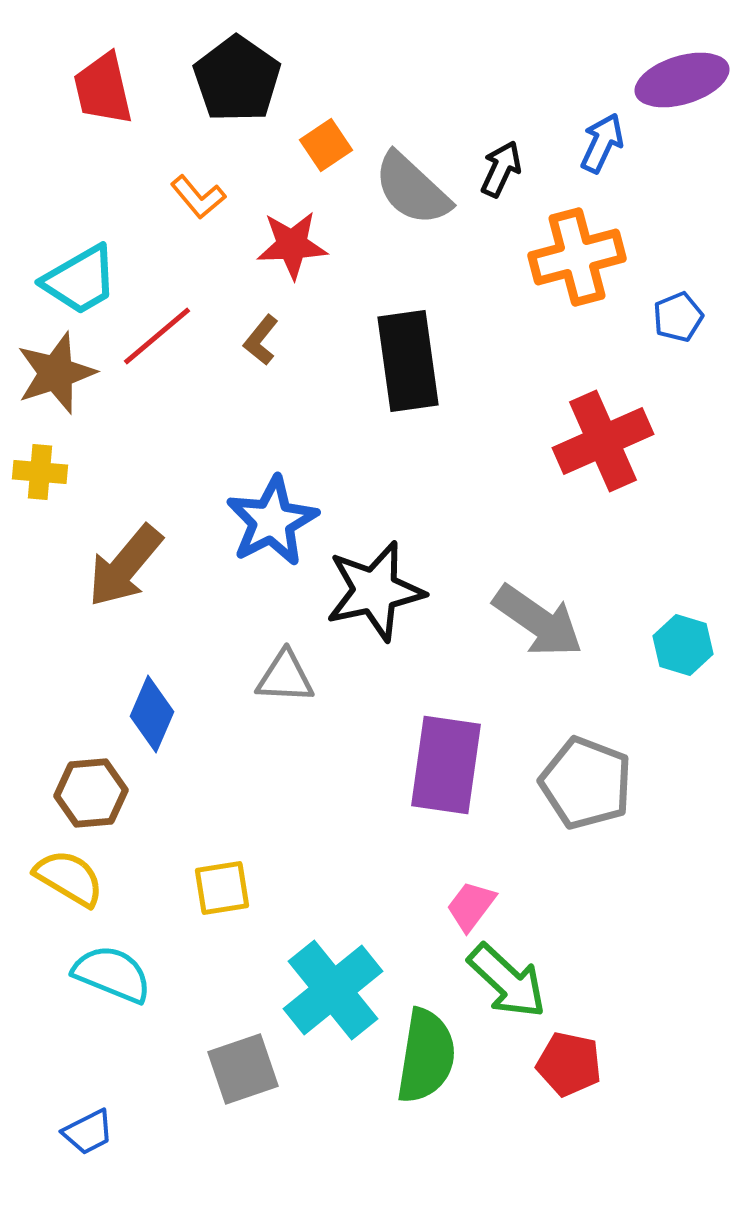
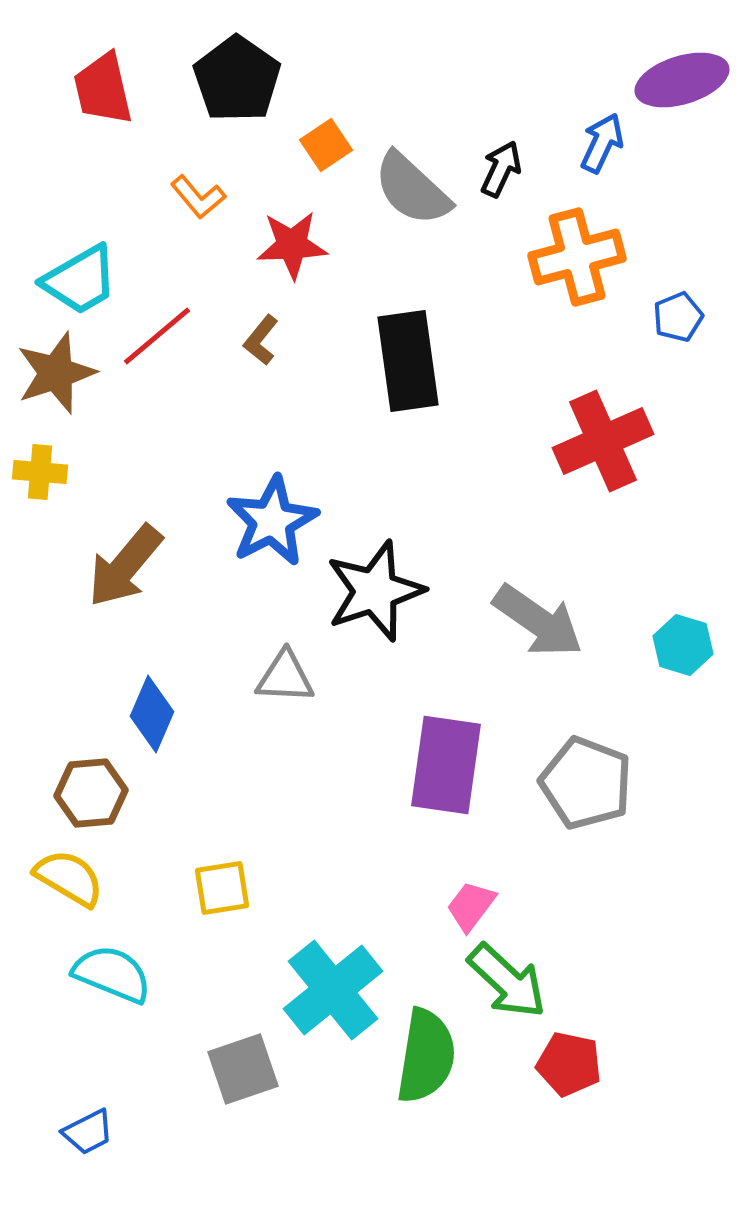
black star: rotated 6 degrees counterclockwise
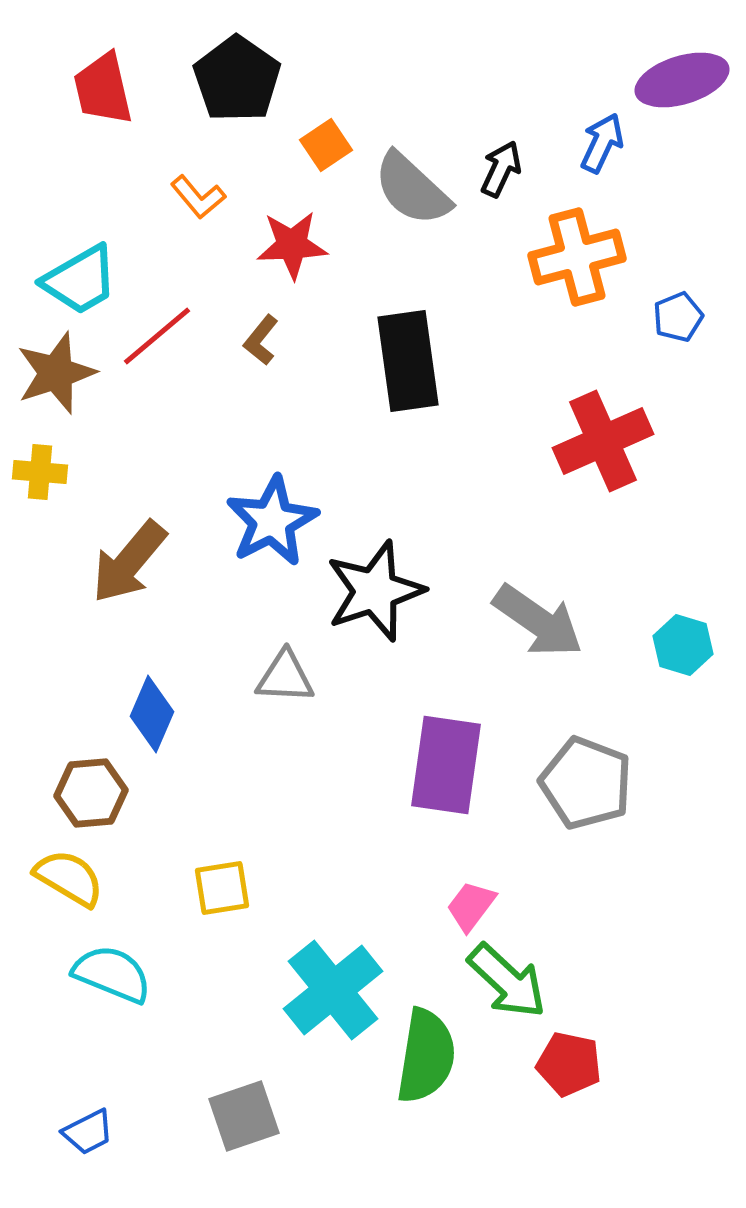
brown arrow: moved 4 px right, 4 px up
gray square: moved 1 px right, 47 px down
